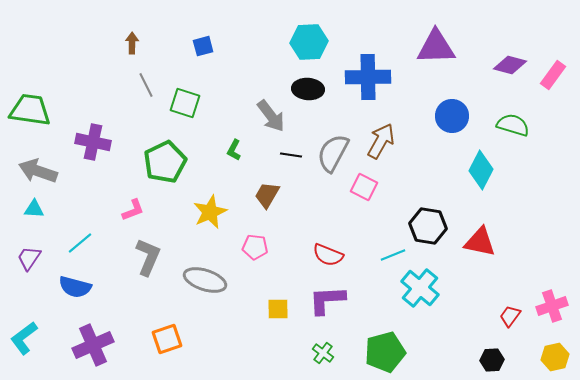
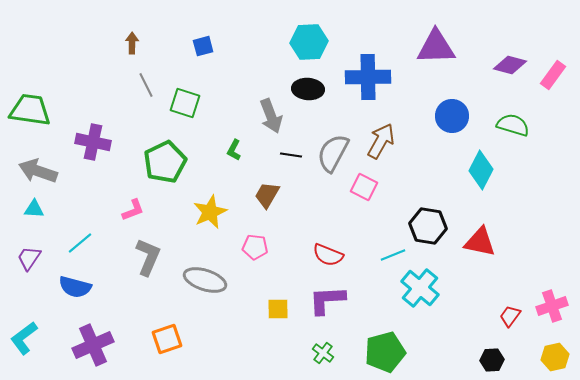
gray arrow at (271, 116): rotated 16 degrees clockwise
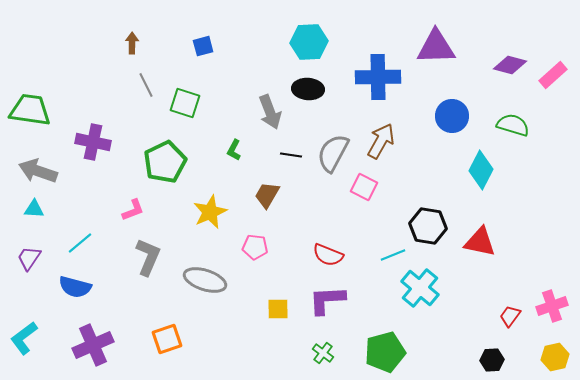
pink rectangle at (553, 75): rotated 12 degrees clockwise
blue cross at (368, 77): moved 10 px right
gray arrow at (271, 116): moved 1 px left, 4 px up
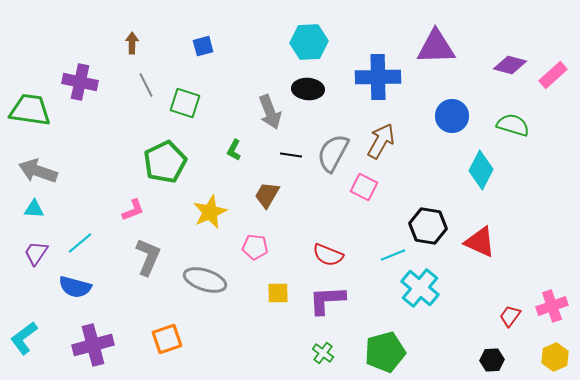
purple cross at (93, 142): moved 13 px left, 60 px up
red triangle at (480, 242): rotated 12 degrees clockwise
purple trapezoid at (29, 258): moved 7 px right, 5 px up
yellow square at (278, 309): moved 16 px up
purple cross at (93, 345): rotated 9 degrees clockwise
yellow hexagon at (555, 357): rotated 12 degrees counterclockwise
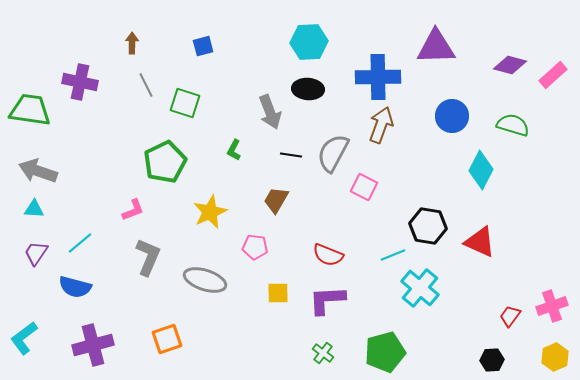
brown arrow at (381, 141): moved 16 px up; rotated 9 degrees counterclockwise
brown trapezoid at (267, 195): moved 9 px right, 5 px down
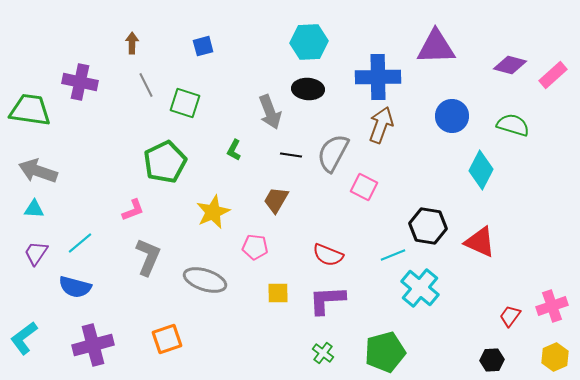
yellow star at (210, 212): moved 3 px right
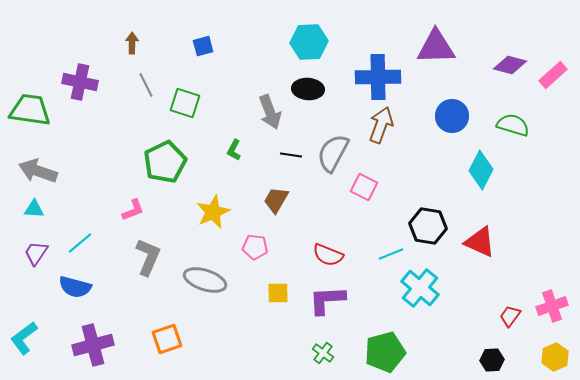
cyan line at (393, 255): moved 2 px left, 1 px up
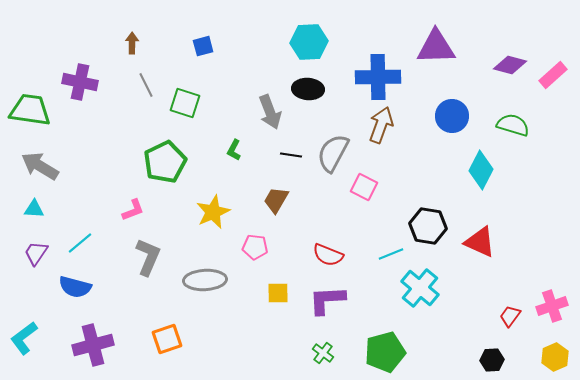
gray arrow at (38, 171): moved 2 px right, 5 px up; rotated 12 degrees clockwise
gray ellipse at (205, 280): rotated 21 degrees counterclockwise
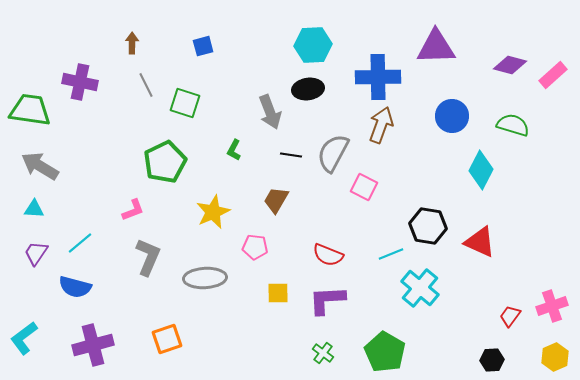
cyan hexagon at (309, 42): moved 4 px right, 3 px down
black ellipse at (308, 89): rotated 12 degrees counterclockwise
gray ellipse at (205, 280): moved 2 px up
green pentagon at (385, 352): rotated 27 degrees counterclockwise
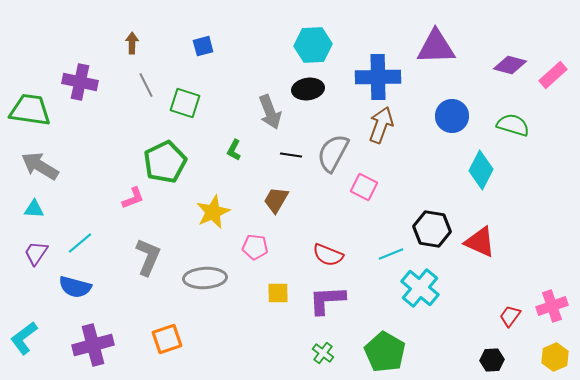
pink L-shape at (133, 210): moved 12 px up
black hexagon at (428, 226): moved 4 px right, 3 px down
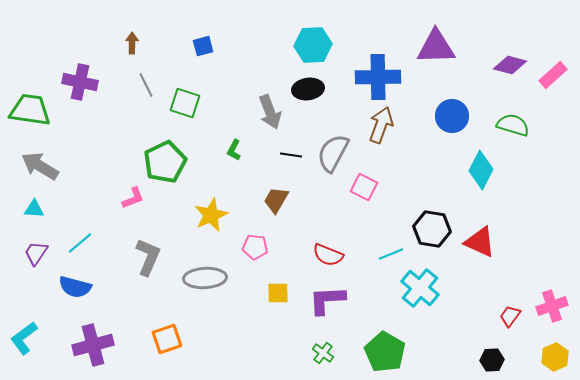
yellow star at (213, 212): moved 2 px left, 3 px down
